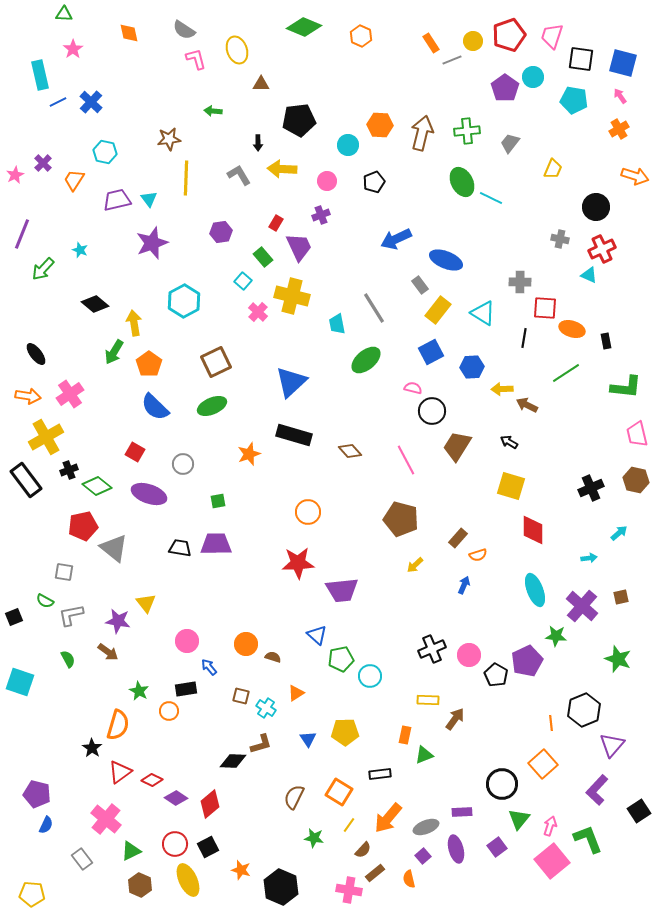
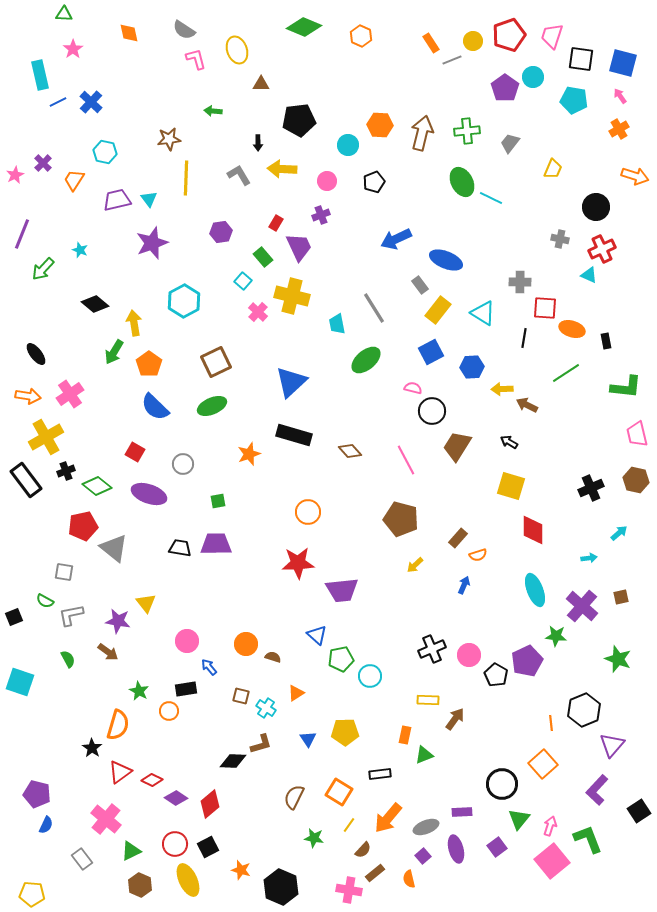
black cross at (69, 470): moved 3 px left, 1 px down
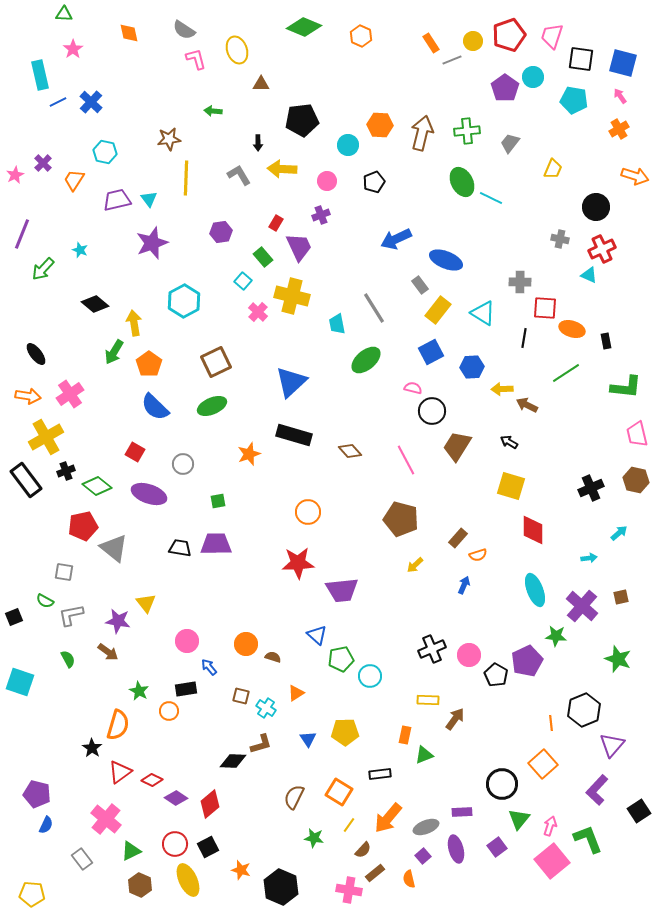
black pentagon at (299, 120): moved 3 px right
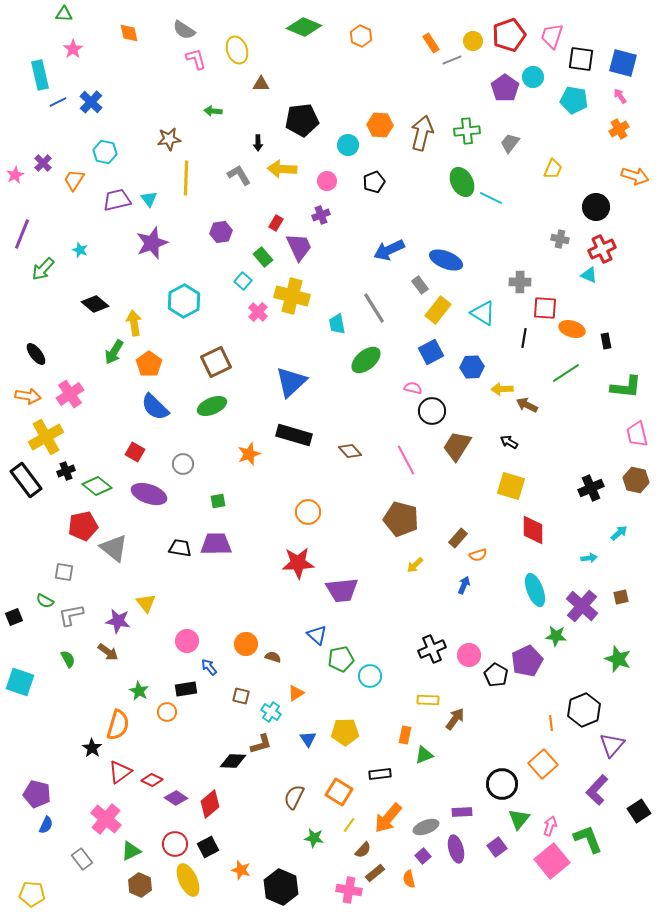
blue arrow at (396, 239): moved 7 px left, 11 px down
cyan cross at (266, 708): moved 5 px right, 4 px down
orange circle at (169, 711): moved 2 px left, 1 px down
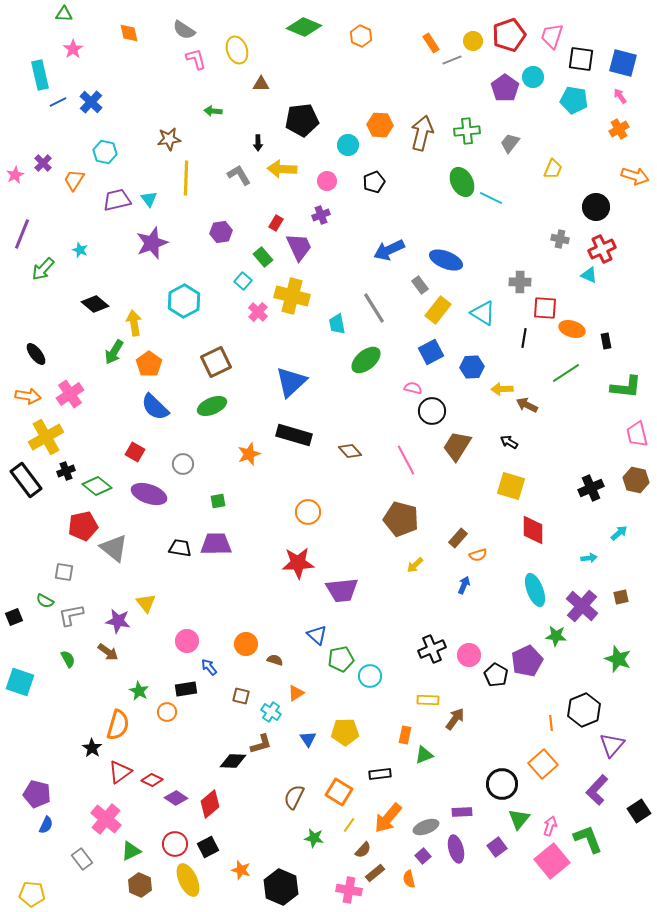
brown semicircle at (273, 657): moved 2 px right, 3 px down
